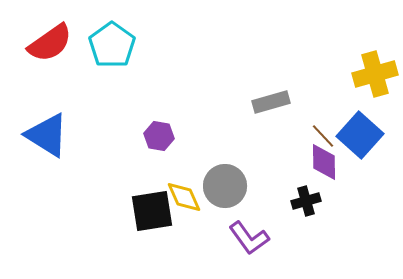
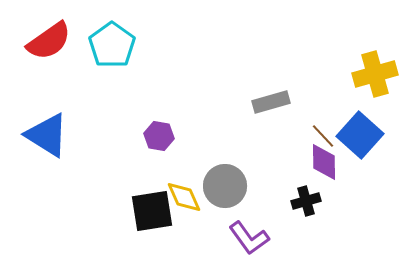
red semicircle: moved 1 px left, 2 px up
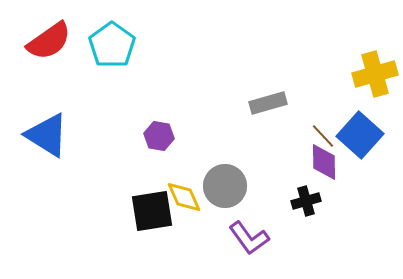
gray rectangle: moved 3 px left, 1 px down
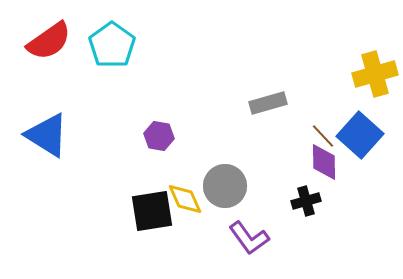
yellow diamond: moved 1 px right, 2 px down
